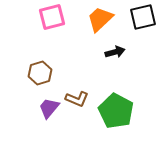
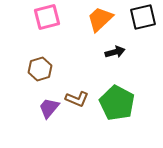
pink square: moved 5 px left
brown hexagon: moved 4 px up
green pentagon: moved 1 px right, 8 px up
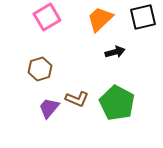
pink square: rotated 16 degrees counterclockwise
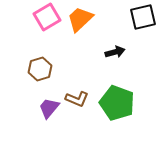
orange trapezoid: moved 20 px left
green pentagon: rotated 8 degrees counterclockwise
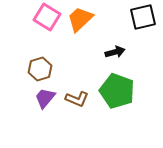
pink square: rotated 28 degrees counterclockwise
green pentagon: moved 12 px up
purple trapezoid: moved 4 px left, 10 px up
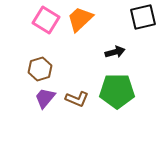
pink square: moved 1 px left, 3 px down
green pentagon: rotated 20 degrees counterclockwise
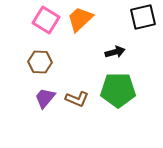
brown hexagon: moved 7 px up; rotated 20 degrees clockwise
green pentagon: moved 1 px right, 1 px up
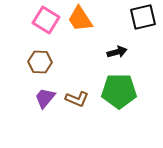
orange trapezoid: rotated 80 degrees counterclockwise
black arrow: moved 2 px right
green pentagon: moved 1 px right, 1 px down
